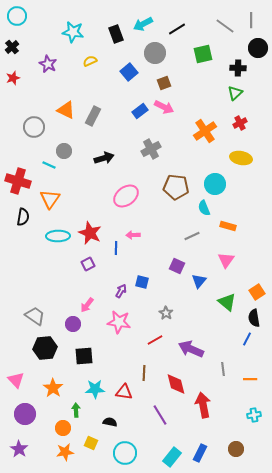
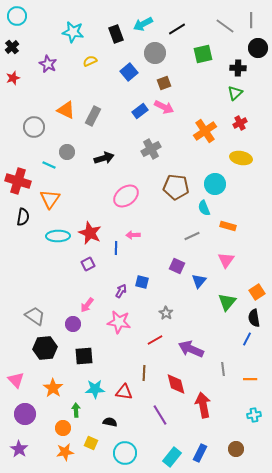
gray circle at (64, 151): moved 3 px right, 1 px down
green triangle at (227, 302): rotated 30 degrees clockwise
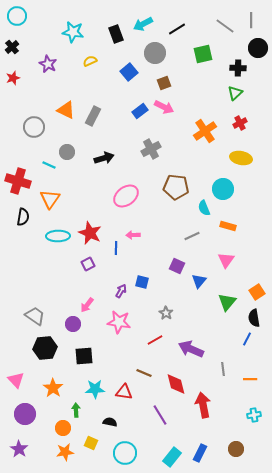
cyan circle at (215, 184): moved 8 px right, 5 px down
brown line at (144, 373): rotated 70 degrees counterclockwise
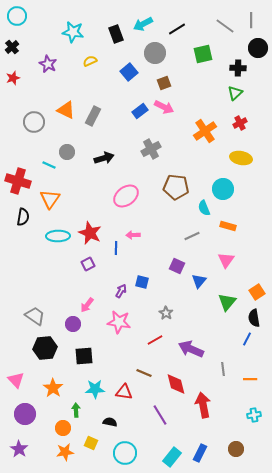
gray circle at (34, 127): moved 5 px up
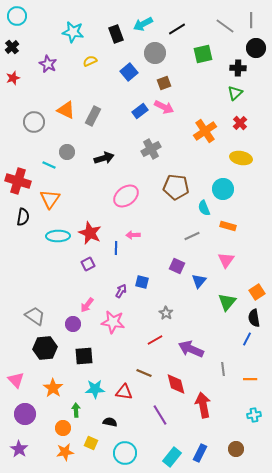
black circle at (258, 48): moved 2 px left
red cross at (240, 123): rotated 16 degrees counterclockwise
pink star at (119, 322): moved 6 px left
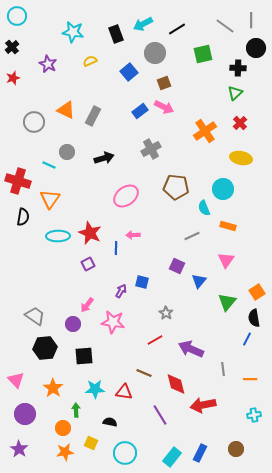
red arrow at (203, 405): rotated 90 degrees counterclockwise
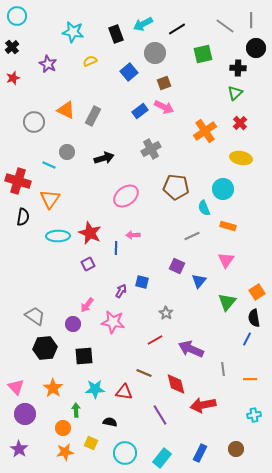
pink triangle at (16, 380): moved 7 px down
cyan rectangle at (172, 457): moved 10 px left, 1 px down
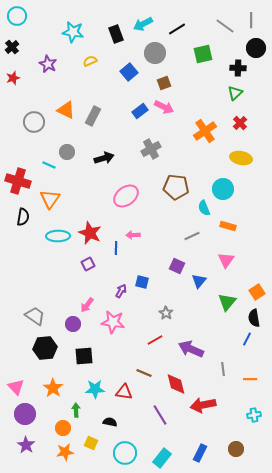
purple star at (19, 449): moved 7 px right, 4 px up
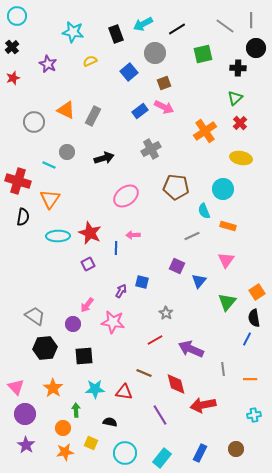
green triangle at (235, 93): moved 5 px down
cyan semicircle at (204, 208): moved 3 px down
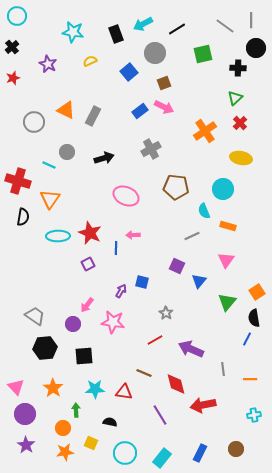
pink ellipse at (126, 196): rotated 60 degrees clockwise
